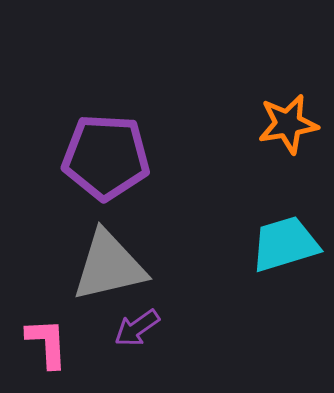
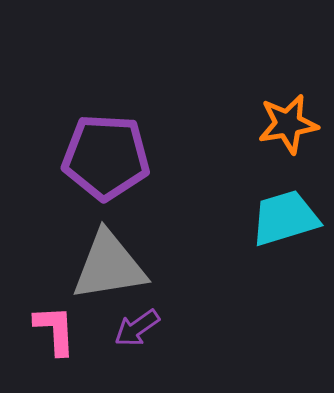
cyan trapezoid: moved 26 px up
gray triangle: rotated 4 degrees clockwise
pink L-shape: moved 8 px right, 13 px up
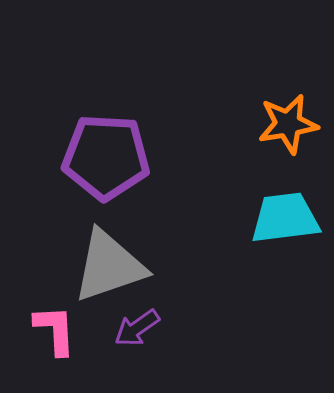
cyan trapezoid: rotated 10 degrees clockwise
gray triangle: rotated 10 degrees counterclockwise
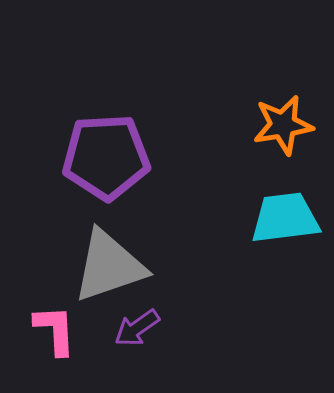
orange star: moved 5 px left, 1 px down
purple pentagon: rotated 6 degrees counterclockwise
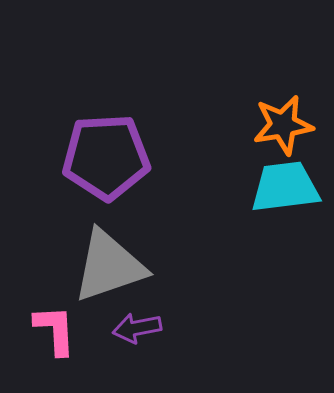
cyan trapezoid: moved 31 px up
purple arrow: rotated 24 degrees clockwise
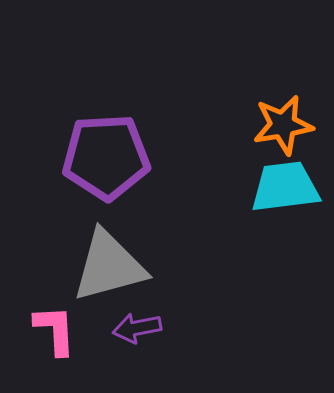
gray triangle: rotated 4 degrees clockwise
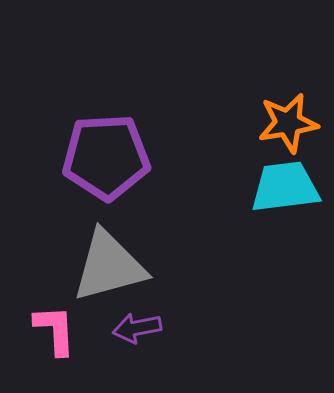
orange star: moved 5 px right, 2 px up
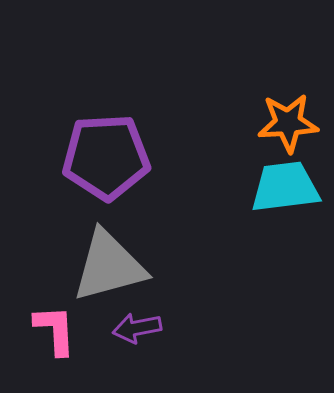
orange star: rotated 6 degrees clockwise
